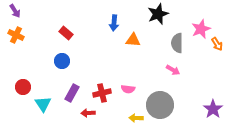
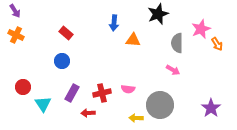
purple star: moved 2 px left, 1 px up
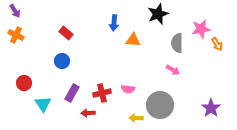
pink star: rotated 12 degrees clockwise
red circle: moved 1 px right, 4 px up
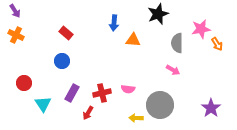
red arrow: rotated 56 degrees counterclockwise
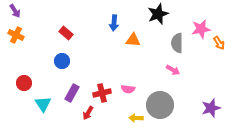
orange arrow: moved 2 px right, 1 px up
purple star: rotated 18 degrees clockwise
